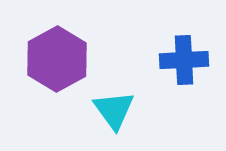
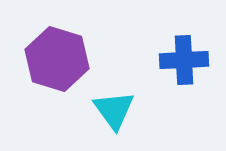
purple hexagon: rotated 14 degrees counterclockwise
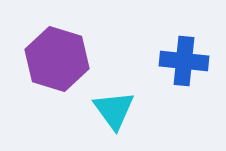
blue cross: moved 1 px down; rotated 9 degrees clockwise
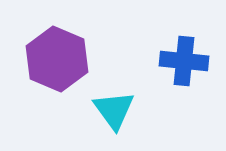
purple hexagon: rotated 6 degrees clockwise
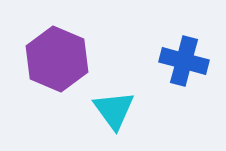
blue cross: rotated 9 degrees clockwise
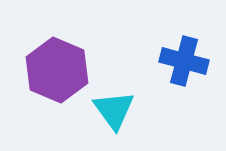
purple hexagon: moved 11 px down
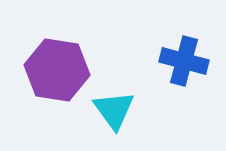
purple hexagon: rotated 14 degrees counterclockwise
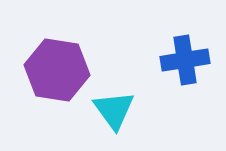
blue cross: moved 1 px right, 1 px up; rotated 24 degrees counterclockwise
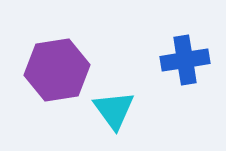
purple hexagon: rotated 18 degrees counterclockwise
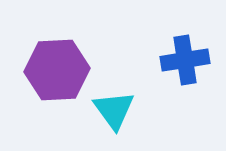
purple hexagon: rotated 6 degrees clockwise
